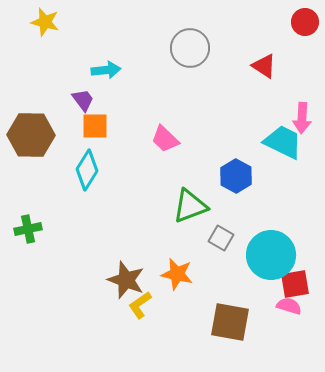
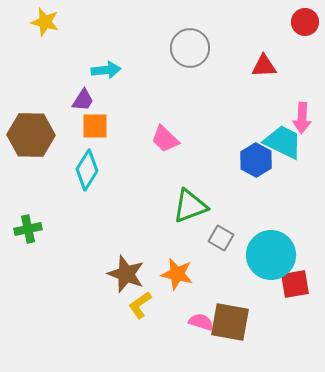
red triangle: rotated 36 degrees counterclockwise
purple trapezoid: rotated 70 degrees clockwise
blue hexagon: moved 20 px right, 16 px up
brown star: moved 6 px up
pink semicircle: moved 88 px left, 16 px down
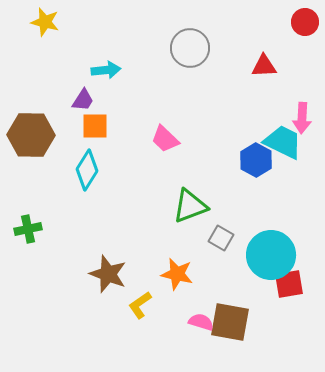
brown star: moved 18 px left
red square: moved 6 px left
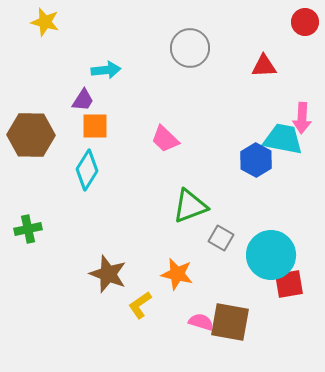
cyan trapezoid: moved 3 px up; rotated 15 degrees counterclockwise
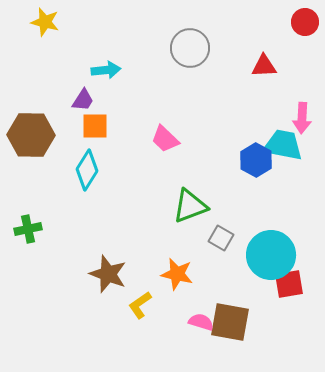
cyan trapezoid: moved 6 px down
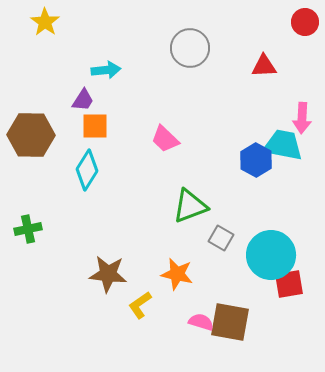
yellow star: rotated 20 degrees clockwise
brown star: rotated 15 degrees counterclockwise
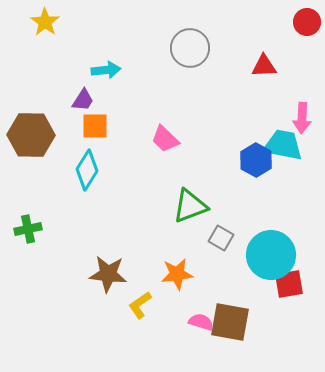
red circle: moved 2 px right
orange star: rotated 20 degrees counterclockwise
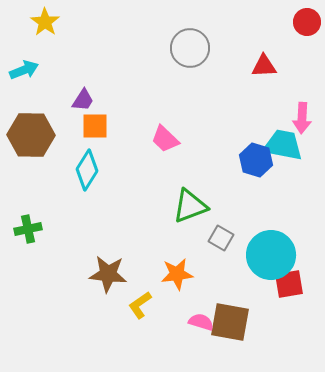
cyan arrow: moved 82 px left; rotated 16 degrees counterclockwise
blue hexagon: rotated 12 degrees counterclockwise
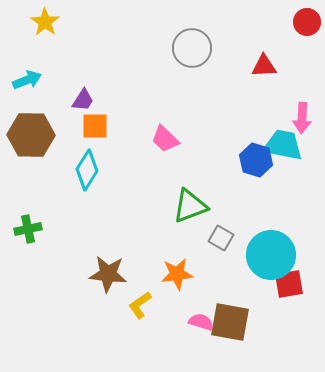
gray circle: moved 2 px right
cyan arrow: moved 3 px right, 10 px down
